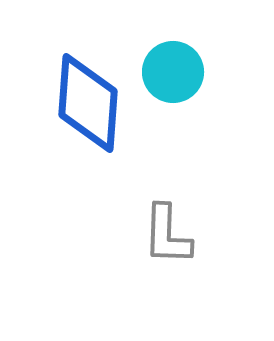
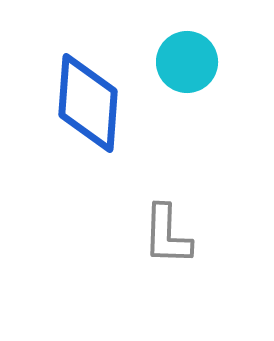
cyan circle: moved 14 px right, 10 px up
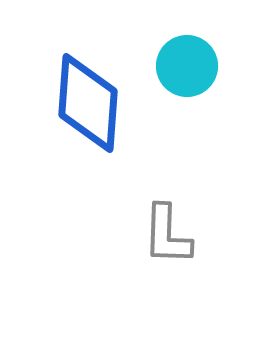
cyan circle: moved 4 px down
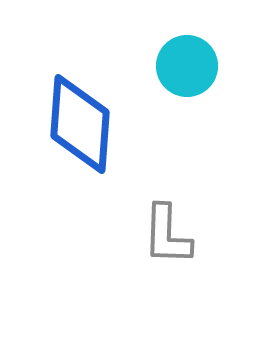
blue diamond: moved 8 px left, 21 px down
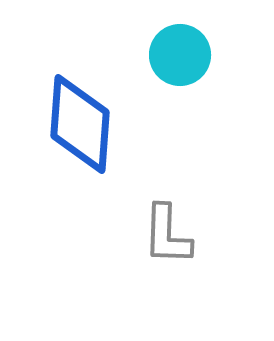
cyan circle: moved 7 px left, 11 px up
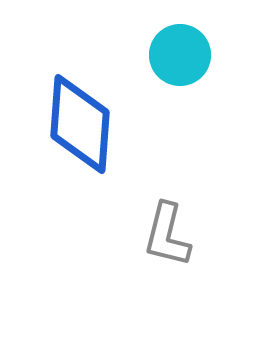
gray L-shape: rotated 12 degrees clockwise
